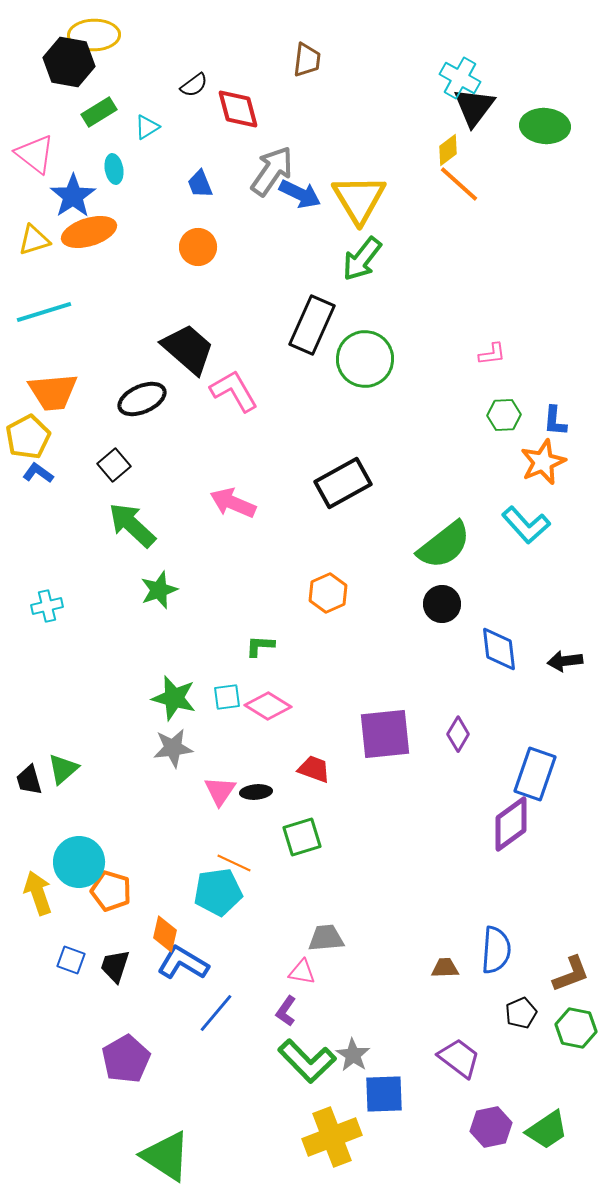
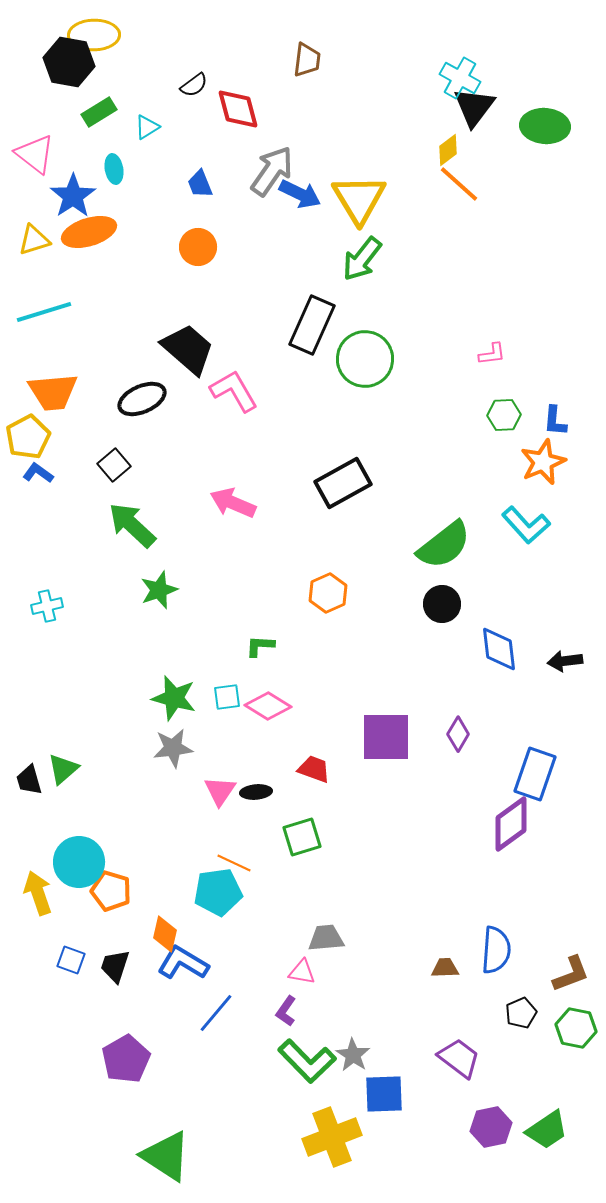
purple square at (385, 734): moved 1 px right, 3 px down; rotated 6 degrees clockwise
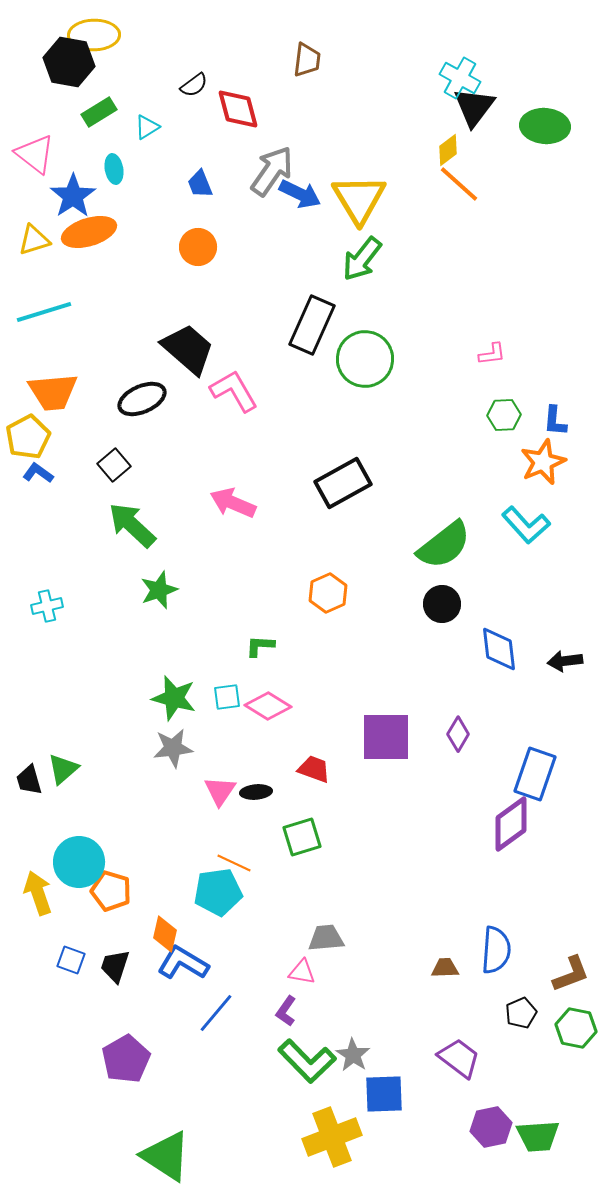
green trapezoid at (547, 1130): moved 9 px left, 6 px down; rotated 30 degrees clockwise
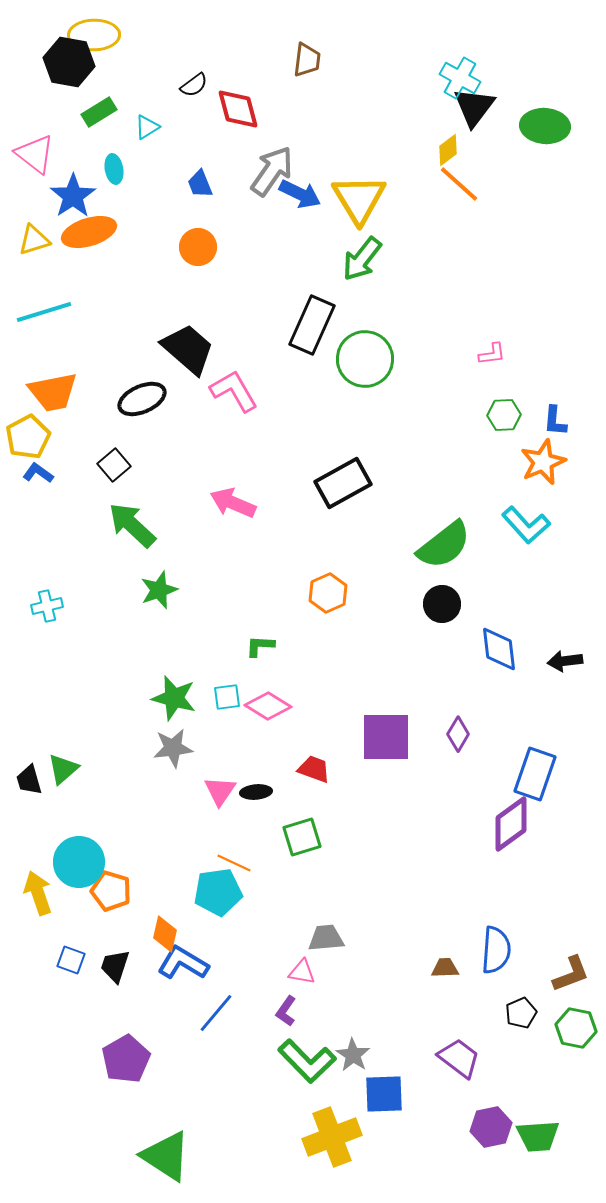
orange trapezoid at (53, 392): rotated 6 degrees counterclockwise
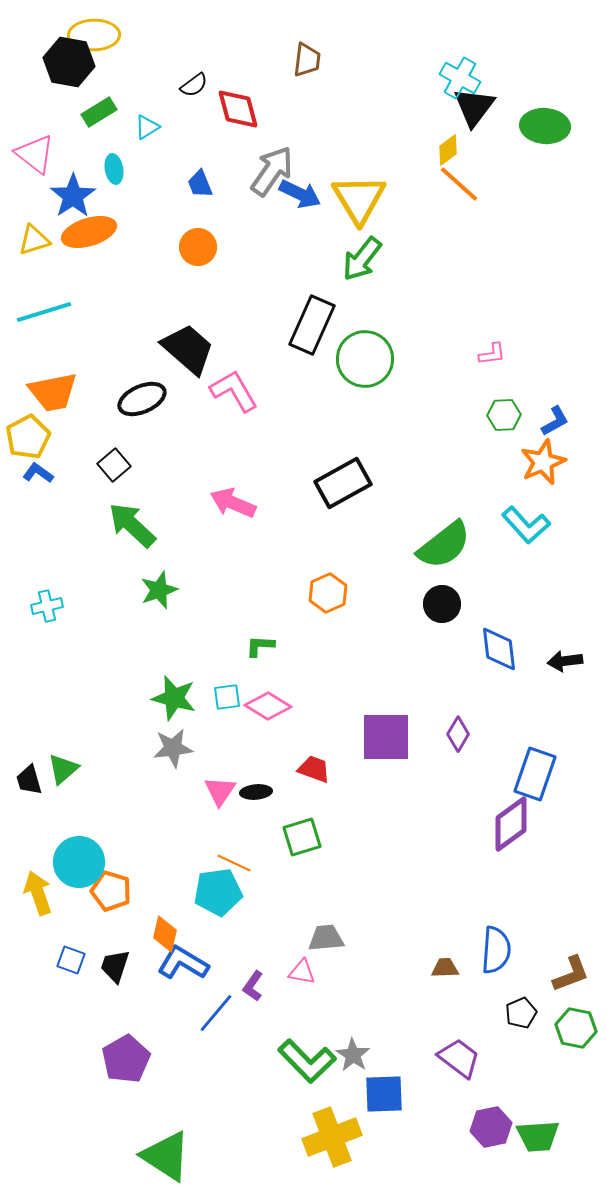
blue L-shape at (555, 421): rotated 124 degrees counterclockwise
purple L-shape at (286, 1011): moved 33 px left, 25 px up
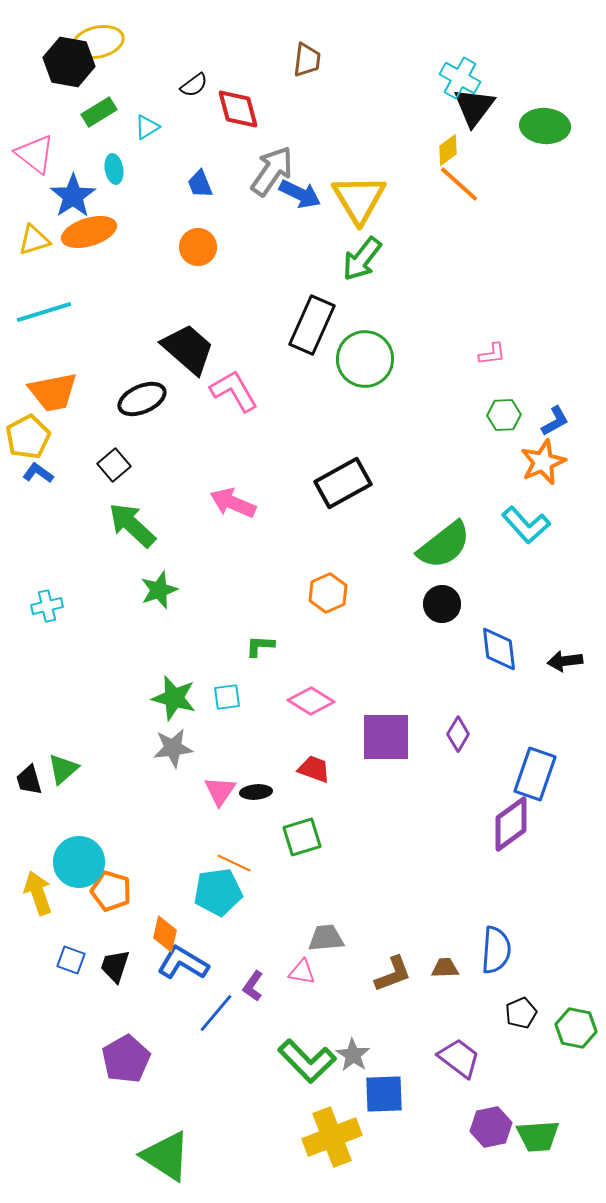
yellow ellipse at (94, 35): moved 4 px right, 7 px down; rotated 12 degrees counterclockwise
pink diamond at (268, 706): moved 43 px right, 5 px up
brown L-shape at (571, 974): moved 178 px left
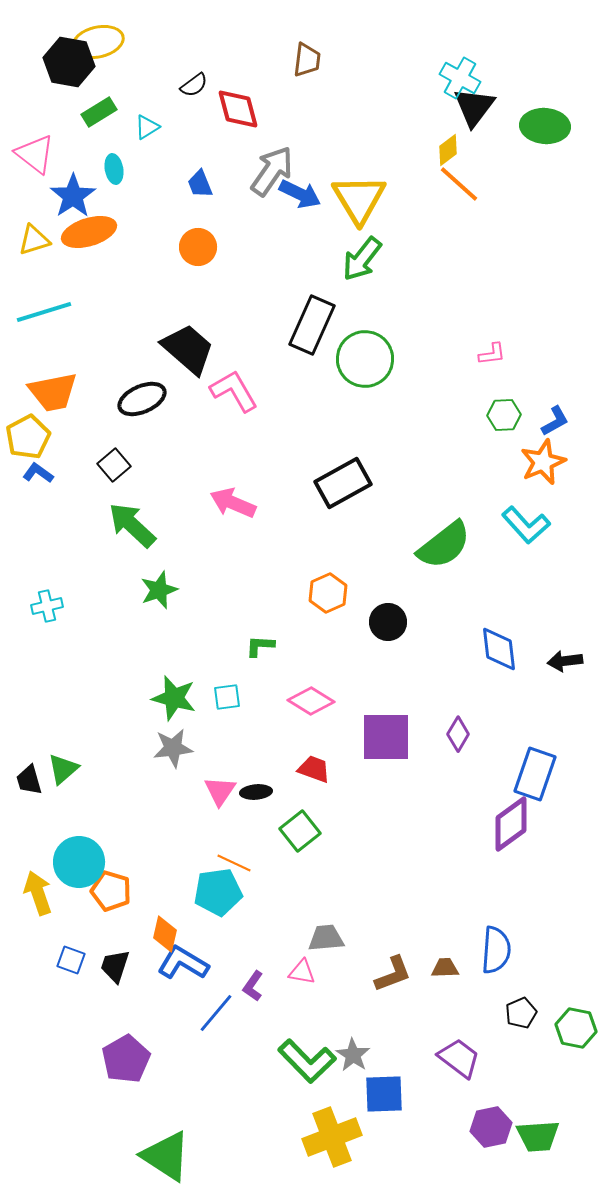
black circle at (442, 604): moved 54 px left, 18 px down
green square at (302, 837): moved 2 px left, 6 px up; rotated 21 degrees counterclockwise
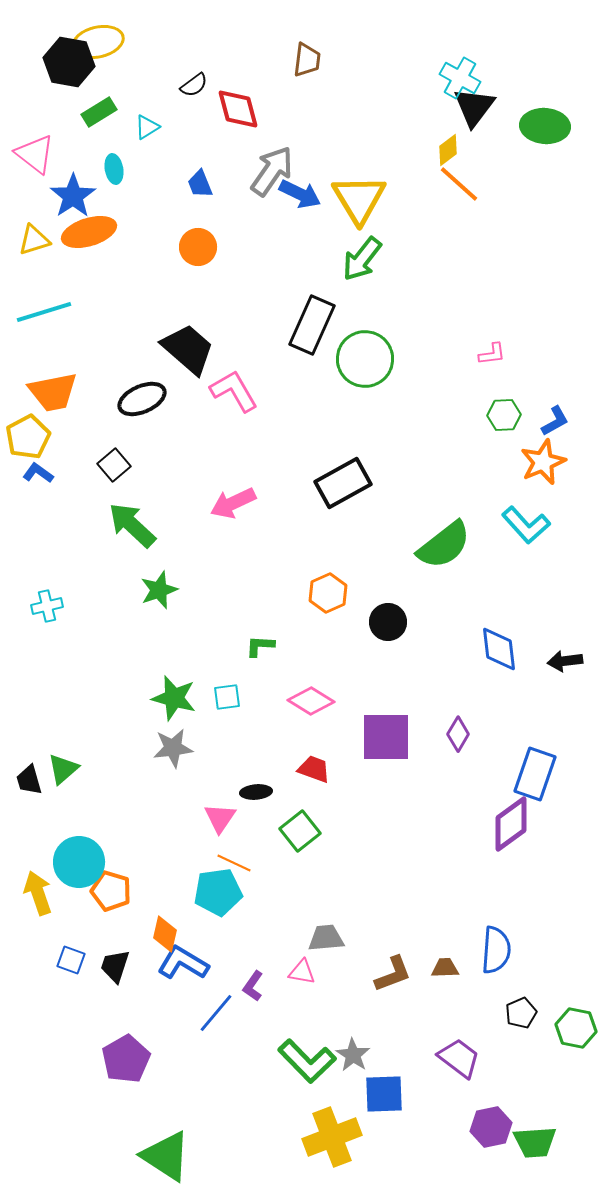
pink arrow at (233, 503): rotated 48 degrees counterclockwise
pink triangle at (220, 791): moved 27 px down
green trapezoid at (538, 1136): moved 3 px left, 6 px down
